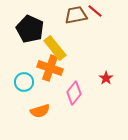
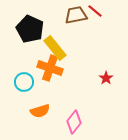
pink diamond: moved 29 px down
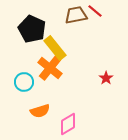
black pentagon: moved 2 px right
orange cross: rotated 20 degrees clockwise
pink diamond: moved 6 px left, 2 px down; rotated 20 degrees clockwise
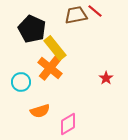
cyan circle: moved 3 px left
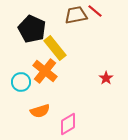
orange cross: moved 5 px left, 3 px down
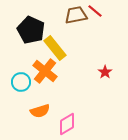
black pentagon: moved 1 px left, 1 px down
red star: moved 1 px left, 6 px up
pink diamond: moved 1 px left
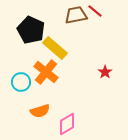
yellow rectangle: rotated 10 degrees counterclockwise
orange cross: moved 1 px right, 1 px down
